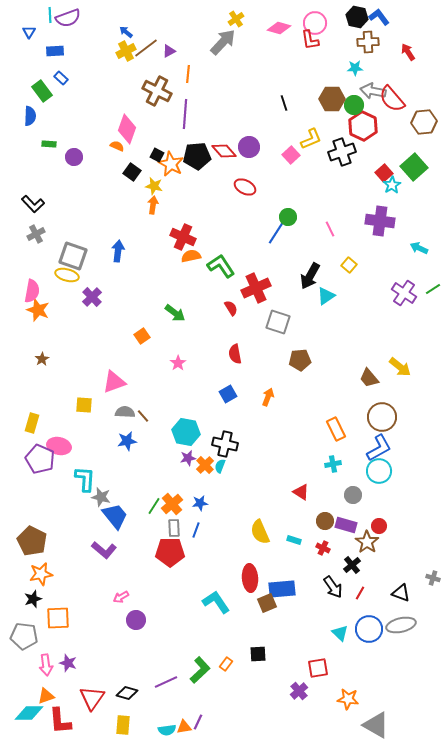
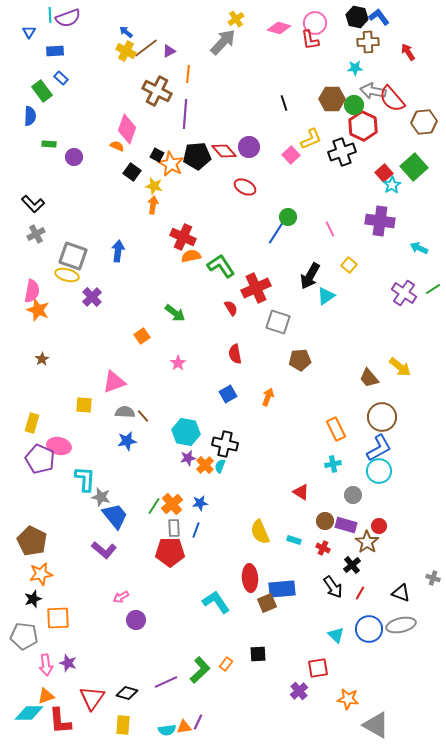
yellow cross at (126, 51): rotated 36 degrees counterclockwise
cyan triangle at (340, 633): moved 4 px left, 2 px down
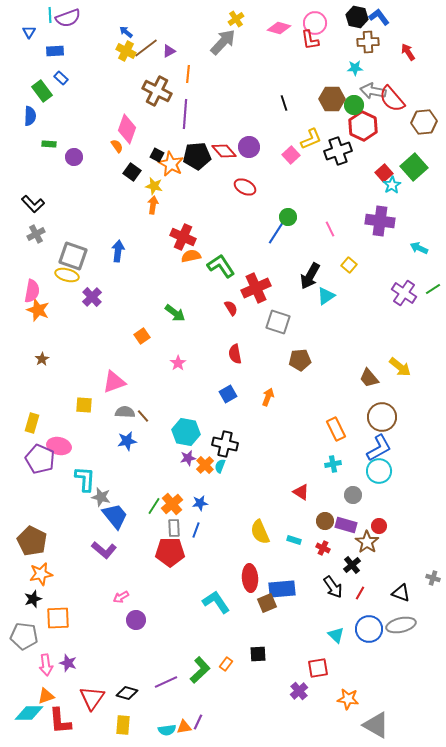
orange semicircle at (117, 146): rotated 32 degrees clockwise
black cross at (342, 152): moved 4 px left, 1 px up
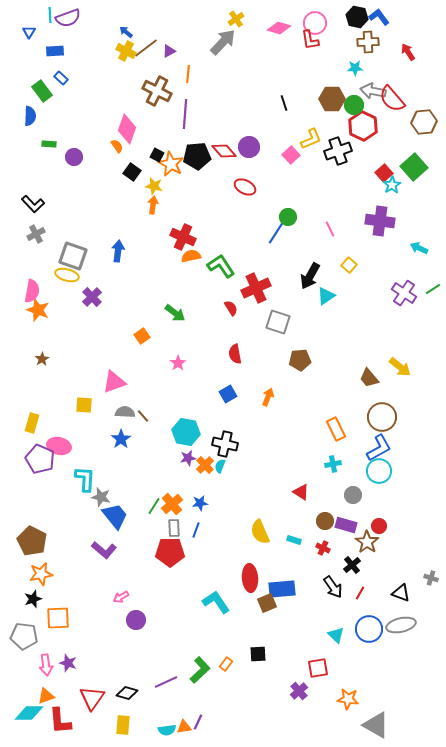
blue star at (127, 441): moved 6 px left, 2 px up; rotated 24 degrees counterclockwise
gray cross at (433, 578): moved 2 px left
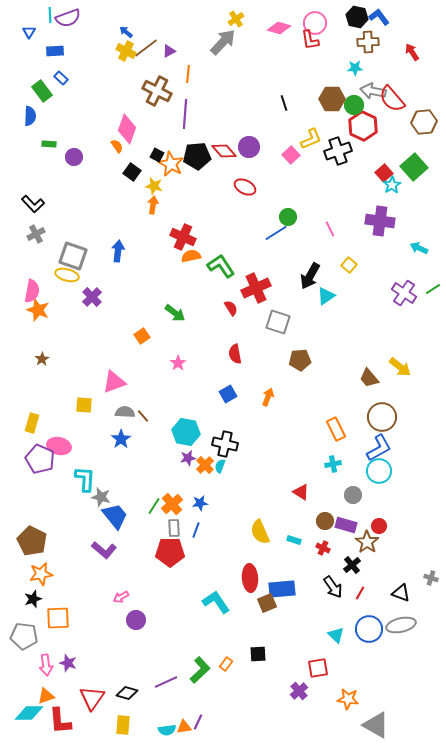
red arrow at (408, 52): moved 4 px right
blue line at (276, 233): rotated 25 degrees clockwise
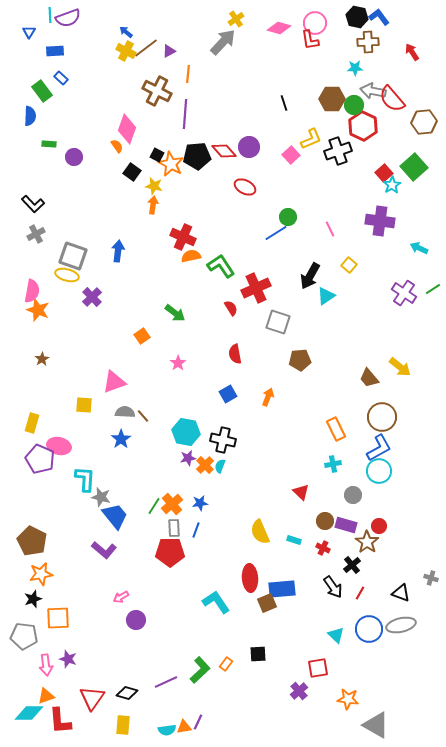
black cross at (225, 444): moved 2 px left, 4 px up
red triangle at (301, 492): rotated 12 degrees clockwise
purple star at (68, 663): moved 4 px up
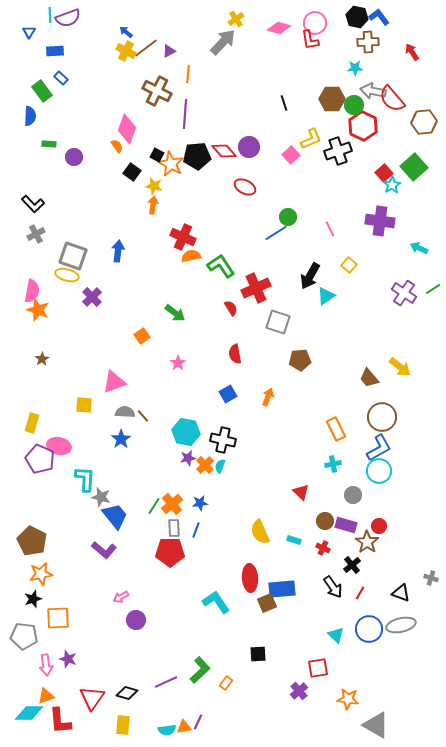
orange rectangle at (226, 664): moved 19 px down
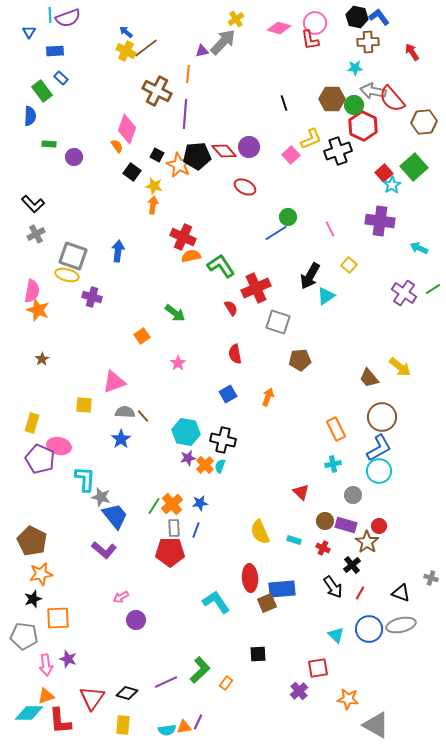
purple triangle at (169, 51): moved 33 px right; rotated 16 degrees clockwise
orange star at (171, 164): moved 8 px right, 1 px down
purple cross at (92, 297): rotated 30 degrees counterclockwise
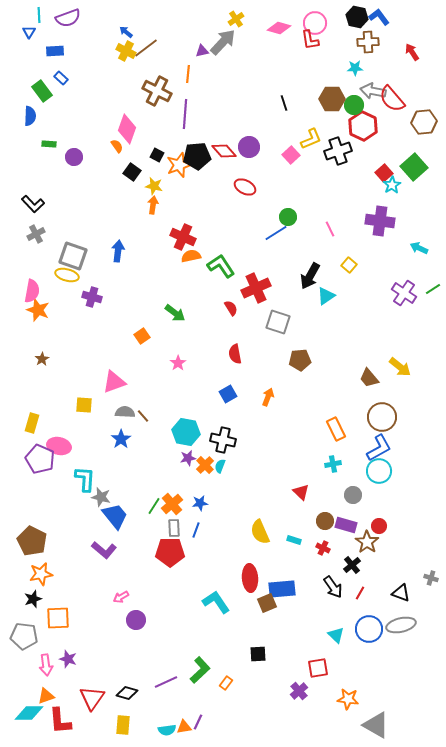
cyan line at (50, 15): moved 11 px left
orange star at (179, 165): rotated 25 degrees clockwise
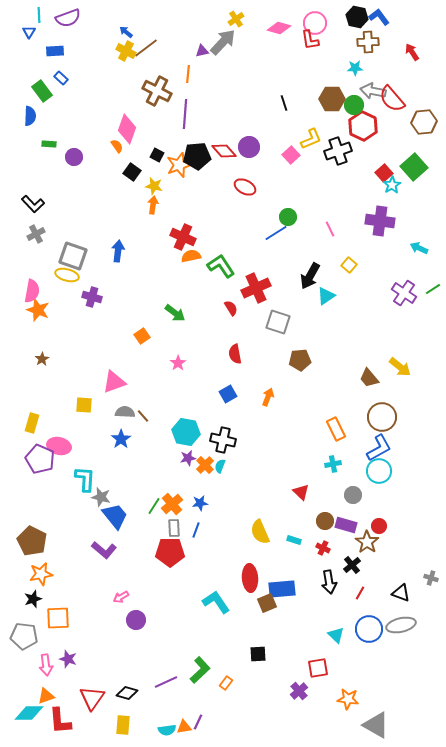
black arrow at (333, 587): moved 4 px left, 5 px up; rotated 25 degrees clockwise
